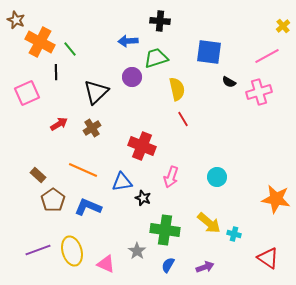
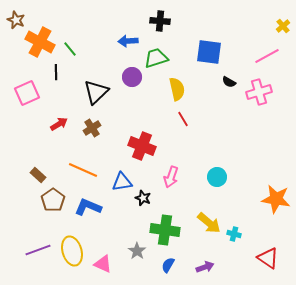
pink triangle: moved 3 px left
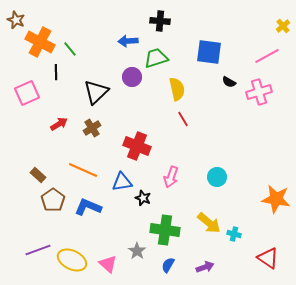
red cross: moved 5 px left
yellow ellipse: moved 9 px down; rotated 48 degrees counterclockwise
pink triangle: moved 5 px right; rotated 18 degrees clockwise
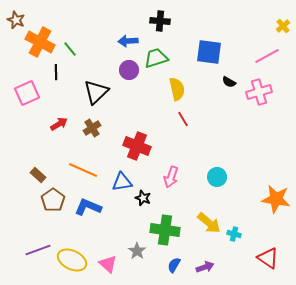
purple circle: moved 3 px left, 7 px up
blue semicircle: moved 6 px right
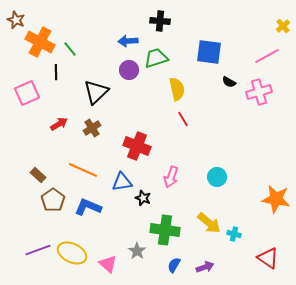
yellow ellipse: moved 7 px up
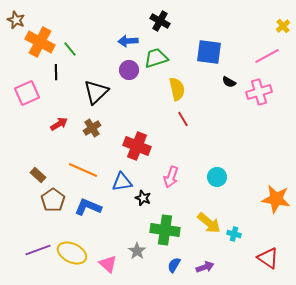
black cross: rotated 24 degrees clockwise
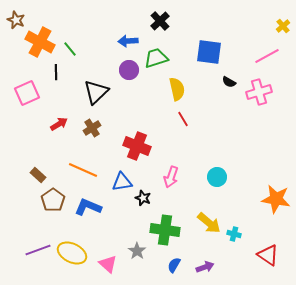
black cross: rotated 18 degrees clockwise
red triangle: moved 3 px up
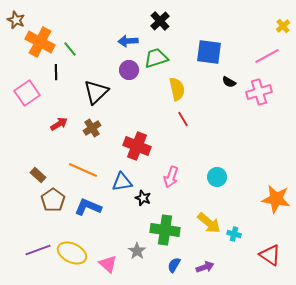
pink square: rotated 10 degrees counterclockwise
red triangle: moved 2 px right
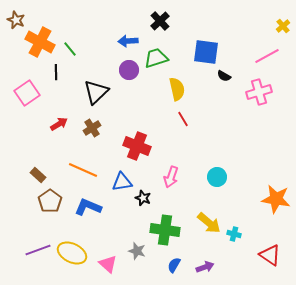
blue square: moved 3 px left
black semicircle: moved 5 px left, 6 px up
brown pentagon: moved 3 px left, 1 px down
gray star: rotated 18 degrees counterclockwise
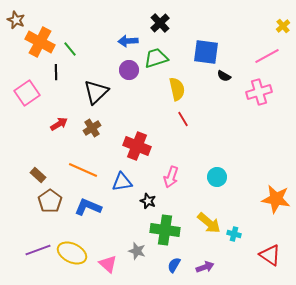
black cross: moved 2 px down
black star: moved 5 px right, 3 px down
